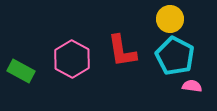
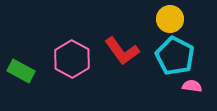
red L-shape: rotated 27 degrees counterclockwise
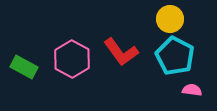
red L-shape: moved 1 px left, 1 px down
green rectangle: moved 3 px right, 4 px up
pink semicircle: moved 4 px down
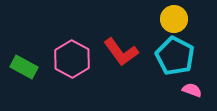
yellow circle: moved 4 px right
pink semicircle: rotated 12 degrees clockwise
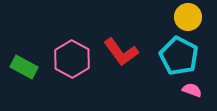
yellow circle: moved 14 px right, 2 px up
cyan pentagon: moved 4 px right
